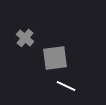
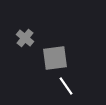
white line: rotated 30 degrees clockwise
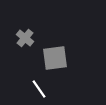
white line: moved 27 px left, 3 px down
